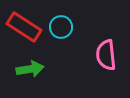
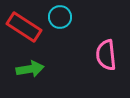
cyan circle: moved 1 px left, 10 px up
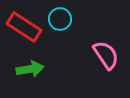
cyan circle: moved 2 px down
pink semicircle: rotated 152 degrees clockwise
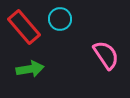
red rectangle: rotated 16 degrees clockwise
